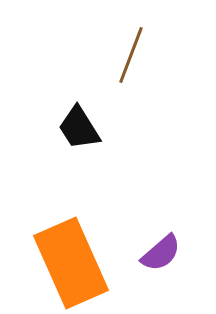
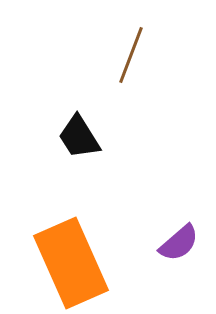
black trapezoid: moved 9 px down
purple semicircle: moved 18 px right, 10 px up
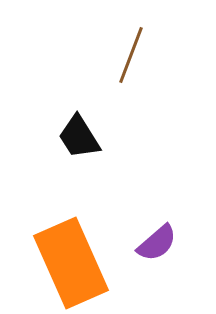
purple semicircle: moved 22 px left
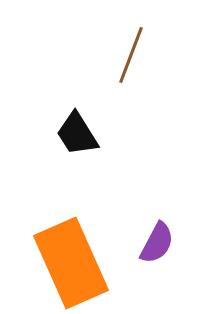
black trapezoid: moved 2 px left, 3 px up
purple semicircle: rotated 21 degrees counterclockwise
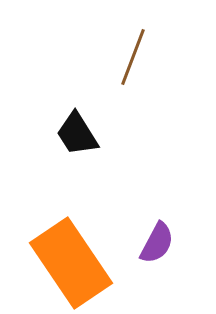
brown line: moved 2 px right, 2 px down
orange rectangle: rotated 10 degrees counterclockwise
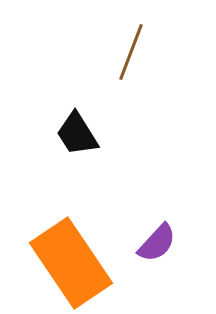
brown line: moved 2 px left, 5 px up
purple semicircle: rotated 15 degrees clockwise
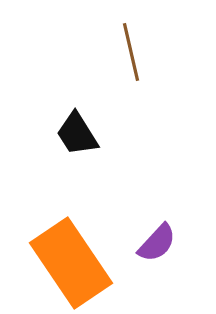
brown line: rotated 34 degrees counterclockwise
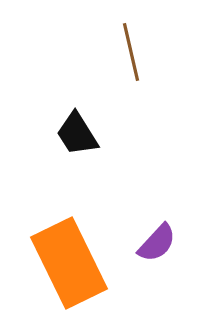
orange rectangle: moved 2 px left; rotated 8 degrees clockwise
